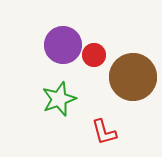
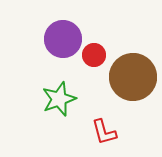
purple circle: moved 6 px up
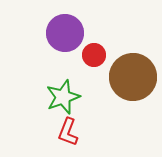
purple circle: moved 2 px right, 6 px up
green star: moved 4 px right, 2 px up
red L-shape: moved 36 px left; rotated 36 degrees clockwise
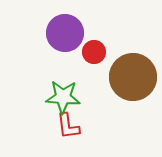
red circle: moved 3 px up
green star: rotated 24 degrees clockwise
red L-shape: moved 6 px up; rotated 28 degrees counterclockwise
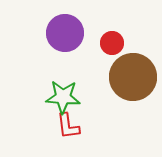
red circle: moved 18 px right, 9 px up
